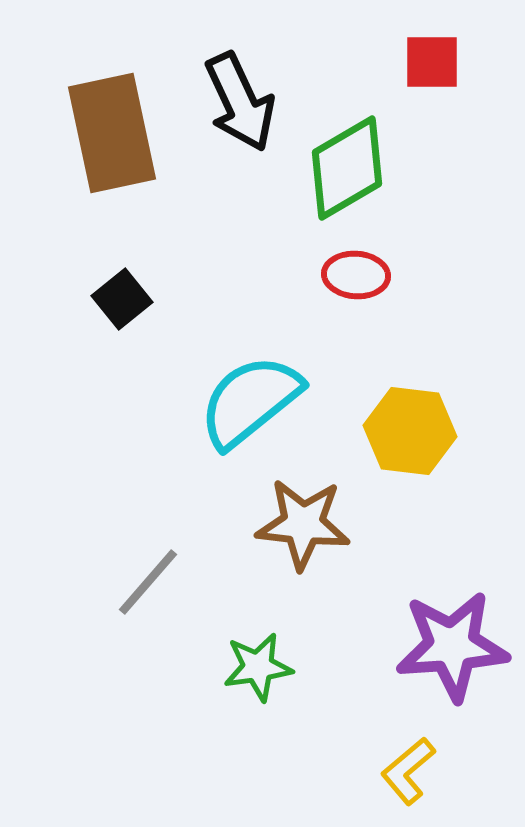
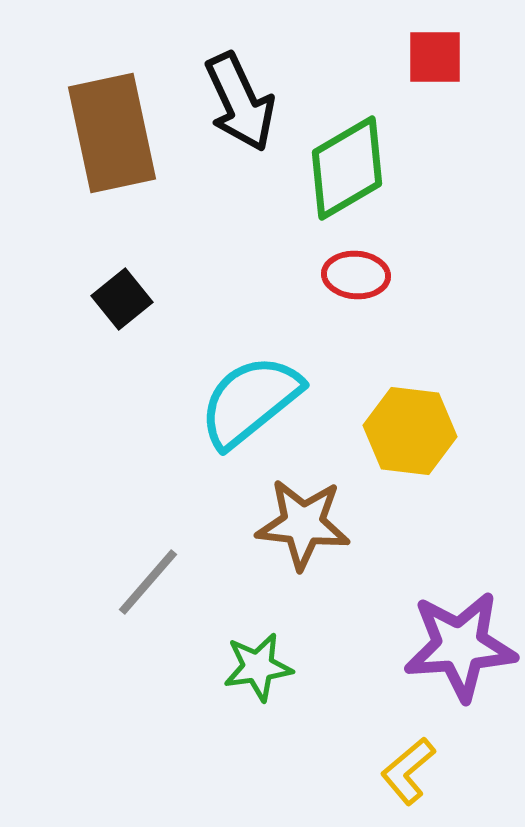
red square: moved 3 px right, 5 px up
purple star: moved 8 px right
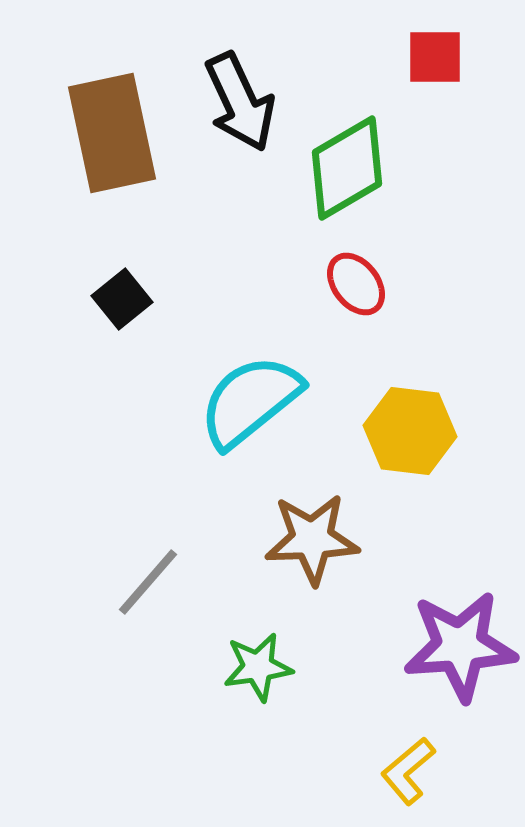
red ellipse: moved 9 px down; rotated 48 degrees clockwise
brown star: moved 9 px right, 15 px down; rotated 8 degrees counterclockwise
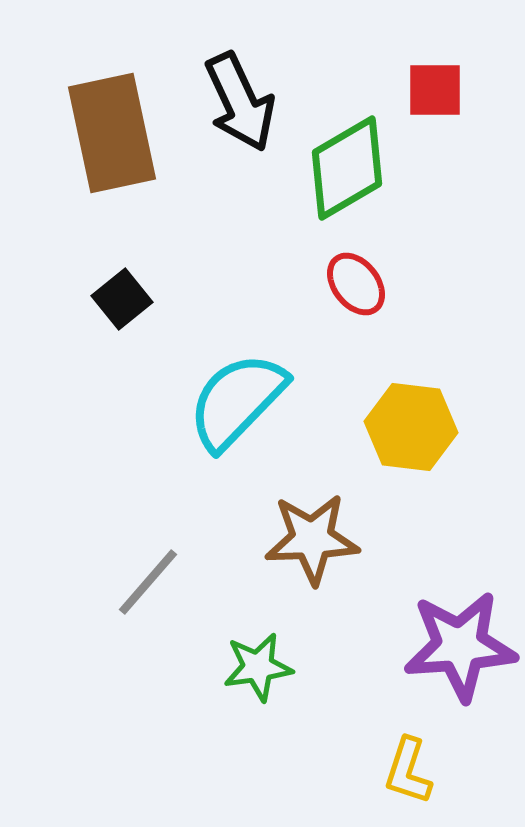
red square: moved 33 px down
cyan semicircle: moved 13 px left; rotated 7 degrees counterclockwise
yellow hexagon: moved 1 px right, 4 px up
yellow L-shape: rotated 32 degrees counterclockwise
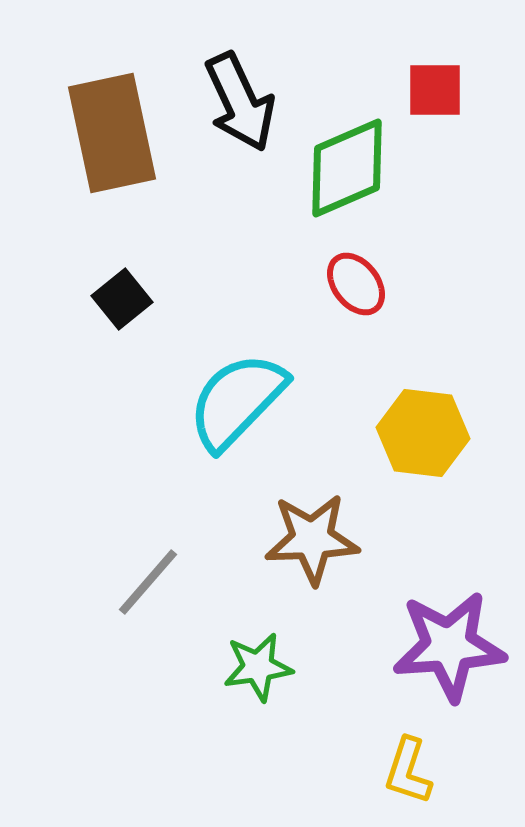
green diamond: rotated 7 degrees clockwise
yellow hexagon: moved 12 px right, 6 px down
purple star: moved 11 px left
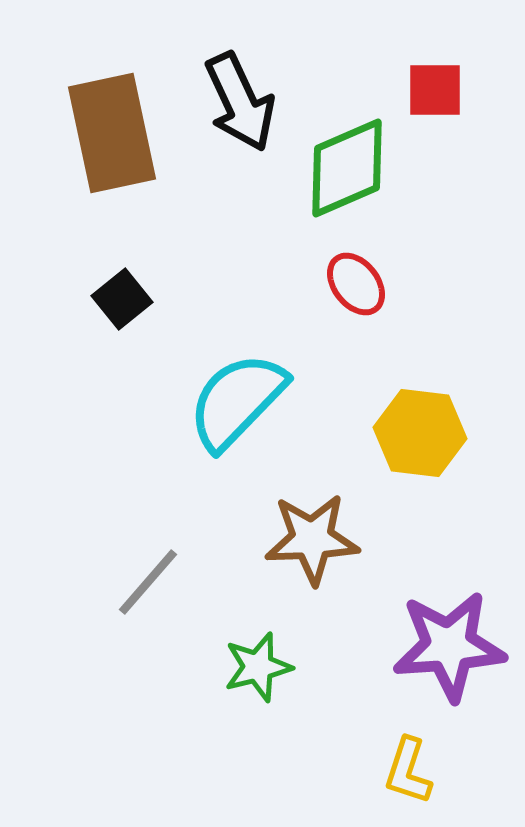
yellow hexagon: moved 3 px left
green star: rotated 6 degrees counterclockwise
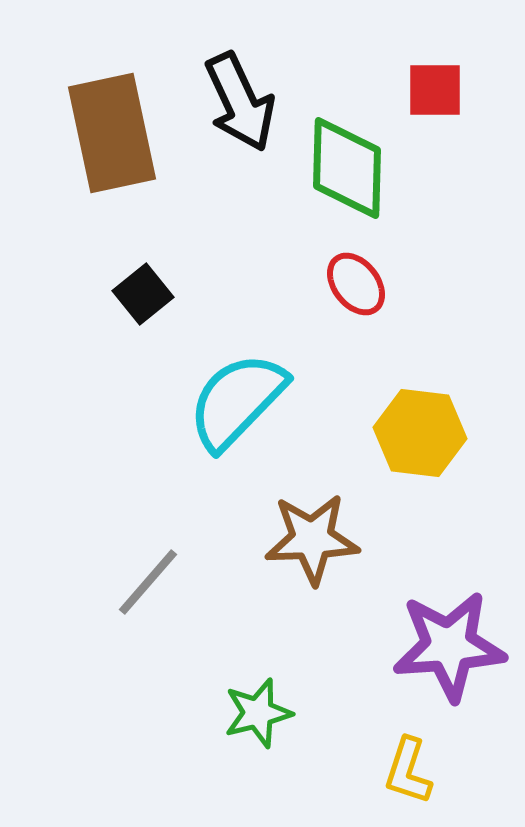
green diamond: rotated 65 degrees counterclockwise
black square: moved 21 px right, 5 px up
green star: moved 46 px down
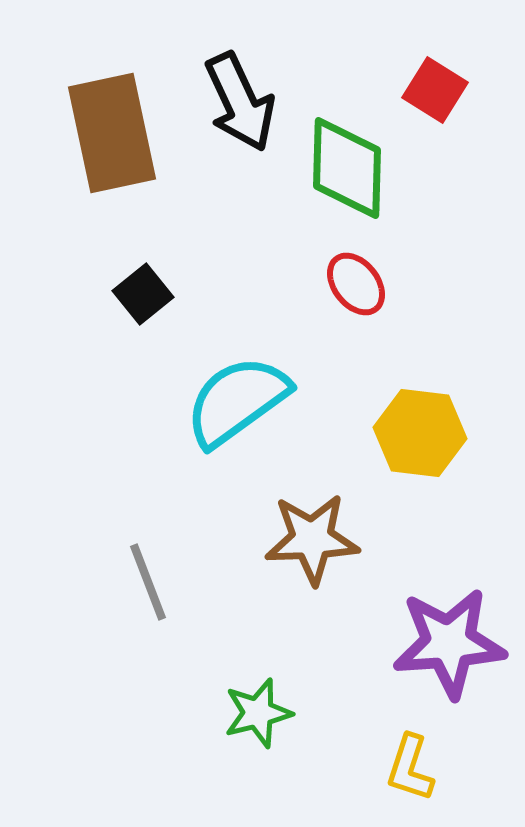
red square: rotated 32 degrees clockwise
cyan semicircle: rotated 10 degrees clockwise
gray line: rotated 62 degrees counterclockwise
purple star: moved 3 px up
yellow L-shape: moved 2 px right, 3 px up
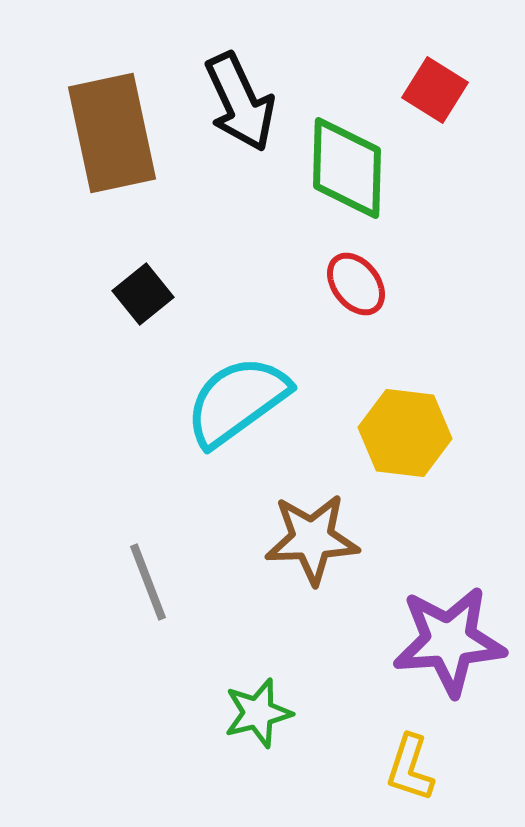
yellow hexagon: moved 15 px left
purple star: moved 2 px up
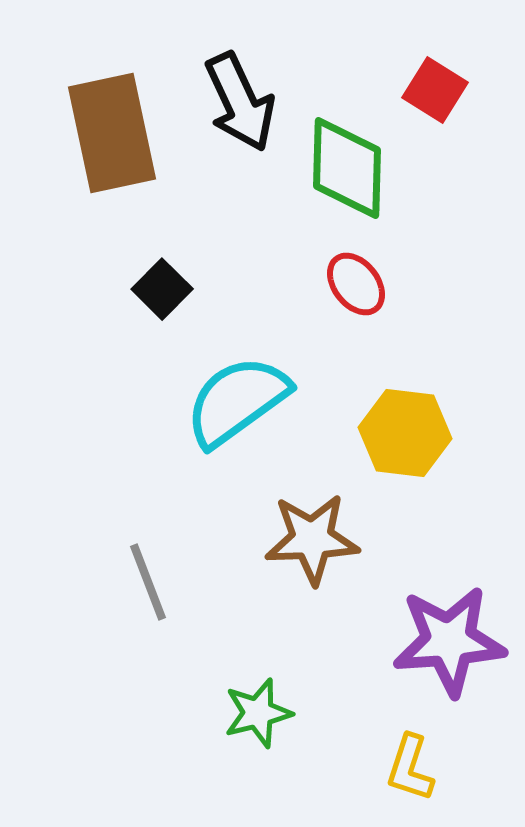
black square: moved 19 px right, 5 px up; rotated 6 degrees counterclockwise
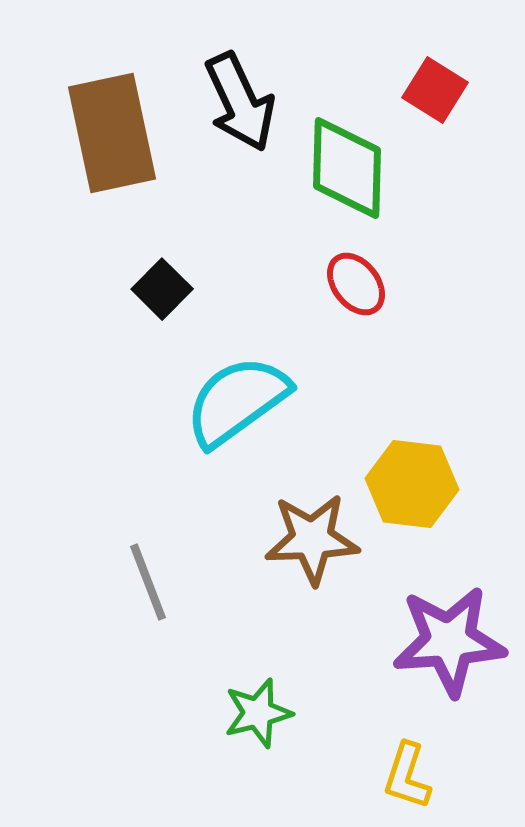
yellow hexagon: moved 7 px right, 51 px down
yellow L-shape: moved 3 px left, 8 px down
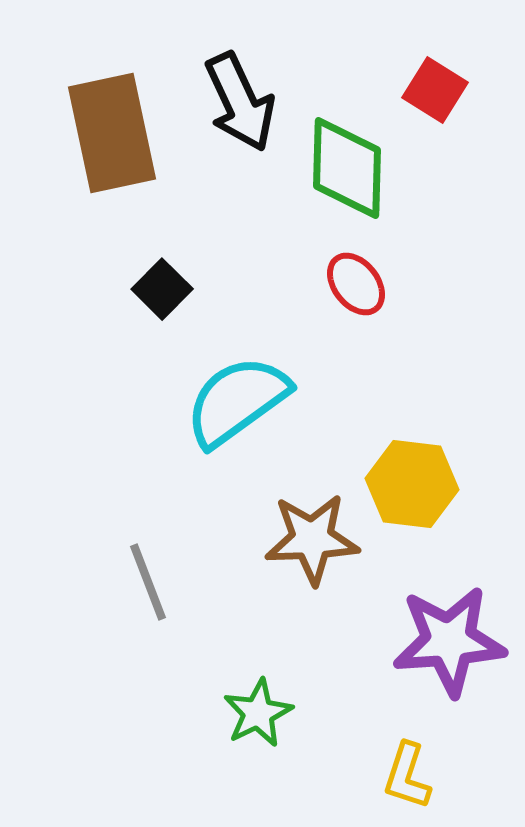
green star: rotated 12 degrees counterclockwise
